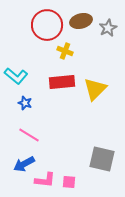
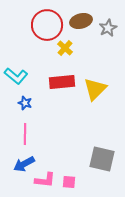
yellow cross: moved 3 px up; rotated 21 degrees clockwise
pink line: moved 4 px left, 1 px up; rotated 60 degrees clockwise
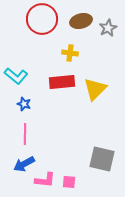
red circle: moved 5 px left, 6 px up
yellow cross: moved 5 px right, 5 px down; rotated 35 degrees counterclockwise
blue star: moved 1 px left, 1 px down
